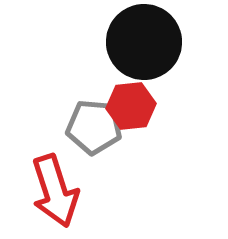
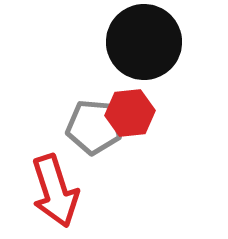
red hexagon: moved 1 px left, 7 px down
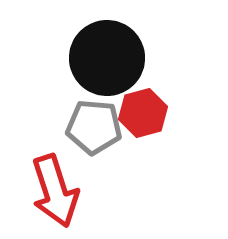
black circle: moved 37 px left, 16 px down
red hexagon: moved 13 px right; rotated 9 degrees counterclockwise
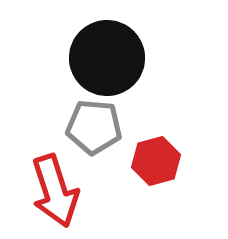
red hexagon: moved 13 px right, 48 px down
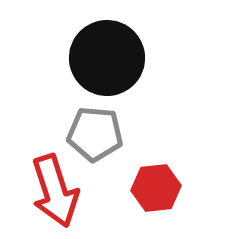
gray pentagon: moved 1 px right, 7 px down
red hexagon: moved 27 px down; rotated 9 degrees clockwise
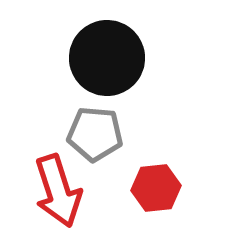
red arrow: moved 3 px right
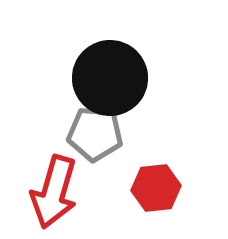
black circle: moved 3 px right, 20 px down
red arrow: moved 4 px left, 1 px down; rotated 34 degrees clockwise
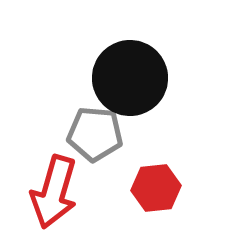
black circle: moved 20 px right
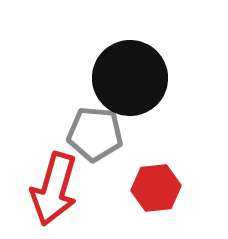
red arrow: moved 3 px up
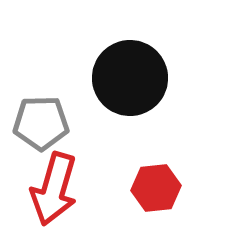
gray pentagon: moved 54 px left, 11 px up; rotated 6 degrees counterclockwise
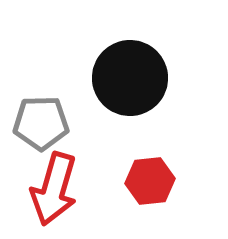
red hexagon: moved 6 px left, 7 px up
